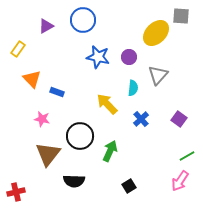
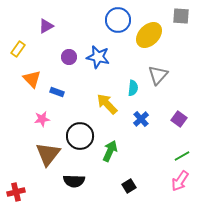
blue circle: moved 35 px right
yellow ellipse: moved 7 px left, 2 px down
purple circle: moved 60 px left
pink star: rotated 21 degrees counterclockwise
green line: moved 5 px left
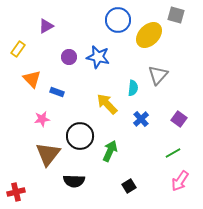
gray square: moved 5 px left, 1 px up; rotated 12 degrees clockwise
green line: moved 9 px left, 3 px up
